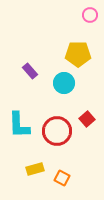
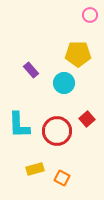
purple rectangle: moved 1 px right, 1 px up
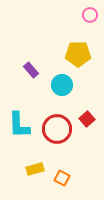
cyan circle: moved 2 px left, 2 px down
red circle: moved 2 px up
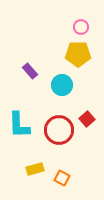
pink circle: moved 9 px left, 12 px down
purple rectangle: moved 1 px left, 1 px down
red circle: moved 2 px right, 1 px down
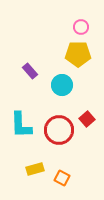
cyan L-shape: moved 2 px right
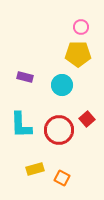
purple rectangle: moved 5 px left, 6 px down; rotated 35 degrees counterclockwise
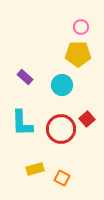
purple rectangle: rotated 28 degrees clockwise
cyan L-shape: moved 1 px right, 2 px up
red circle: moved 2 px right, 1 px up
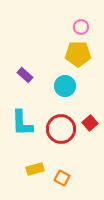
purple rectangle: moved 2 px up
cyan circle: moved 3 px right, 1 px down
red square: moved 3 px right, 4 px down
